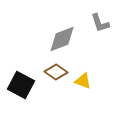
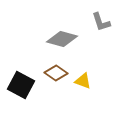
gray L-shape: moved 1 px right, 1 px up
gray diamond: rotated 36 degrees clockwise
brown diamond: moved 1 px down
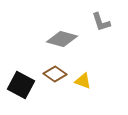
brown diamond: moved 1 px left, 1 px down
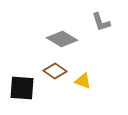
gray diamond: rotated 16 degrees clockwise
brown diamond: moved 3 px up
black square: moved 1 px right, 3 px down; rotated 24 degrees counterclockwise
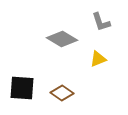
brown diamond: moved 7 px right, 22 px down
yellow triangle: moved 15 px right, 22 px up; rotated 42 degrees counterclockwise
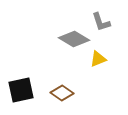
gray diamond: moved 12 px right
black square: moved 1 px left, 2 px down; rotated 16 degrees counterclockwise
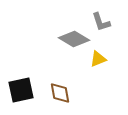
brown diamond: moved 2 px left; rotated 45 degrees clockwise
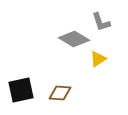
yellow triangle: rotated 12 degrees counterclockwise
brown diamond: rotated 75 degrees counterclockwise
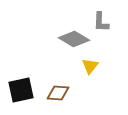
gray L-shape: rotated 20 degrees clockwise
yellow triangle: moved 8 px left, 7 px down; rotated 18 degrees counterclockwise
brown diamond: moved 2 px left
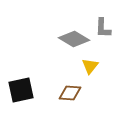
gray L-shape: moved 2 px right, 6 px down
brown diamond: moved 12 px right
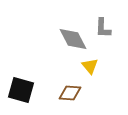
gray diamond: moved 1 px left; rotated 32 degrees clockwise
yellow triangle: rotated 18 degrees counterclockwise
black square: rotated 28 degrees clockwise
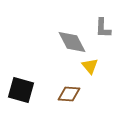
gray diamond: moved 1 px left, 3 px down
brown diamond: moved 1 px left, 1 px down
